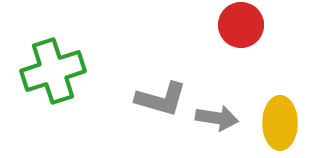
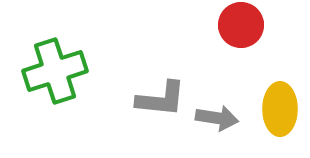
green cross: moved 2 px right
gray L-shape: rotated 10 degrees counterclockwise
yellow ellipse: moved 14 px up
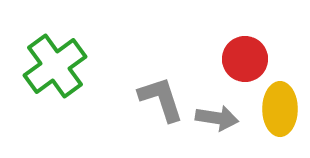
red circle: moved 4 px right, 34 px down
green cross: moved 5 px up; rotated 18 degrees counterclockwise
gray L-shape: rotated 114 degrees counterclockwise
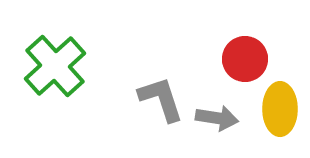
green cross: rotated 6 degrees counterclockwise
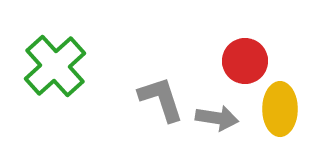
red circle: moved 2 px down
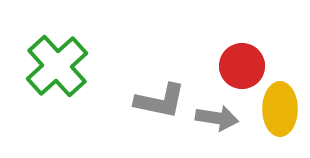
red circle: moved 3 px left, 5 px down
green cross: moved 2 px right
gray L-shape: moved 1 px left, 2 px down; rotated 120 degrees clockwise
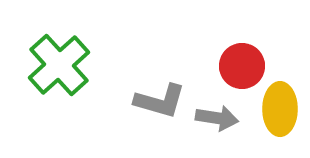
green cross: moved 2 px right, 1 px up
gray L-shape: rotated 4 degrees clockwise
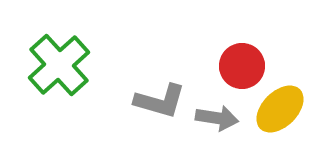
yellow ellipse: rotated 45 degrees clockwise
